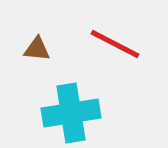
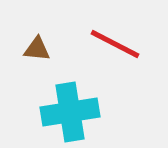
cyan cross: moved 1 px left, 1 px up
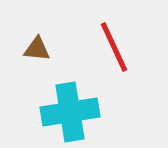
red line: moved 1 px left, 3 px down; rotated 38 degrees clockwise
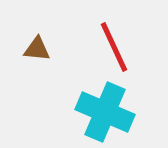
cyan cross: moved 35 px right; rotated 32 degrees clockwise
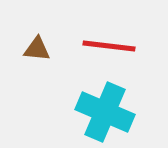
red line: moved 5 px left, 1 px up; rotated 58 degrees counterclockwise
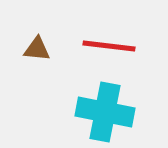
cyan cross: rotated 12 degrees counterclockwise
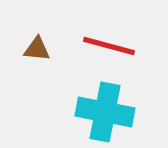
red line: rotated 8 degrees clockwise
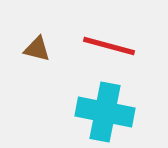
brown triangle: rotated 8 degrees clockwise
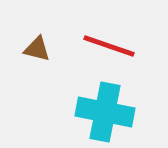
red line: rotated 4 degrees clockwise
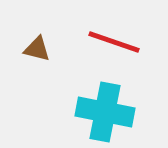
red line: moved 5 px right, 4 px up
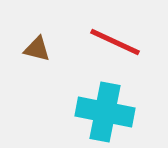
red line: moved 1 px right; rotated 6 degrees clockwise
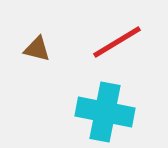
red line: moved 2 px right; rotated 56 degrees counterclockwise
